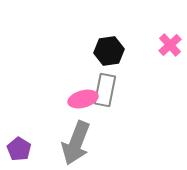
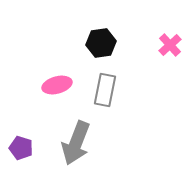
black hexagon: moved 8 px left, 8 px up
pink ellipse: moved 26 px left, 14 px up
purple pentagon: moved 2 px right, 1 px up; rotated 15 degrees counterclockwise
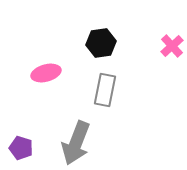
pink cross: moved 2 px right, 1 px down
pink ellipse: moved 11 px left, 12 px up
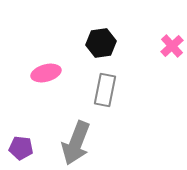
purple pentagon: rotated 10 degrees counterclockwise
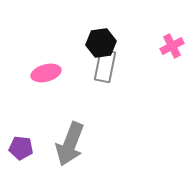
pink cross: rotated 15 degrees clockwise
gray rectangle: moved 24 px up
gray arrow: moved 6 px left, 1 px down
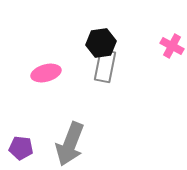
pink cross: rotated 35 degrees counterclockwise
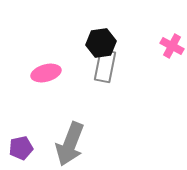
purple pentagon: rotated 20 degrees counterclockwise
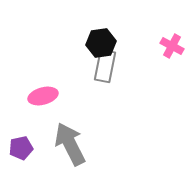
pink ellipse: moved 3 px left, 23 px down
gray arrow: rotated 132 degrees clockwise
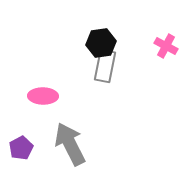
pink cross: moved 6 px left
pink ellipse: rotated 16 degrees clockwise
purple pentagon: rotated 15 degrees counterclockwise
